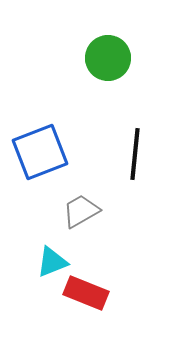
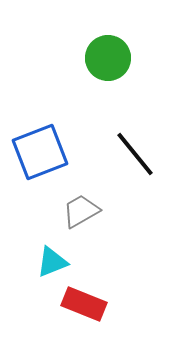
black line: rotated 45 degrees counterclockwise
red rectangle: moved 2 px left, 11 px down
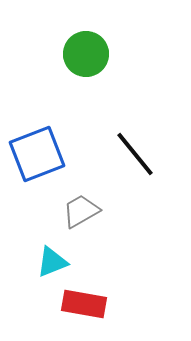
green circle: moved 22 px left, 4 px up
blue square: moved 3 px left, 2 px down
red rectangle: rotated 12 degrees counterclockwise
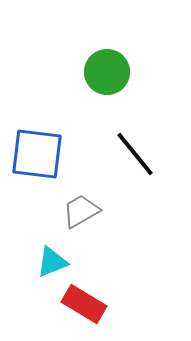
green circle: moved 21 px right, 18 px down
blue square: rotated 28 degrees clockwise
red rectangle: rotated 21 degrees clockwise
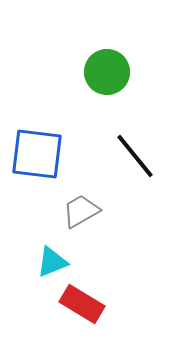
black line: moved 2 px down
red rectangle: moved 2 px left
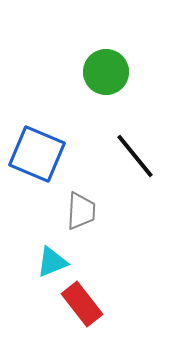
green circle: moved 1 px left
blue square: rotated 16 degrees clockwise
gray trapezoid: rotated 123 degrees clockwise
red rectangle: rotated 21 degrees clockwise
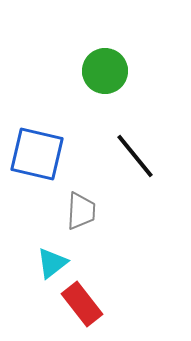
green circle: moved 1 px left, 1 px up
blue square: rotated 10 degrees counterclockwise
cyan triangle: moved 1 px down; rotated 16 degrees counterclockwise
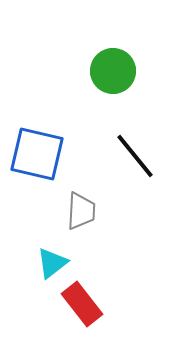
green circle: moved 8 px right
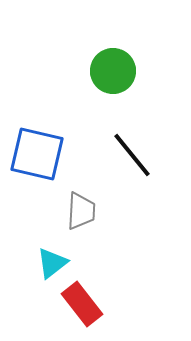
black line: moved 3 px left, 1 px up
